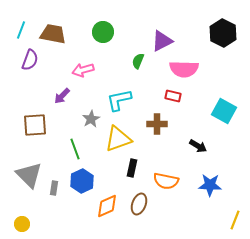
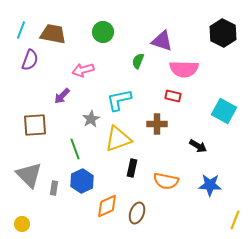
purple triangle: rotated 45 degrees clockwise
brown ellipse: moved 2 px left, 9 px down
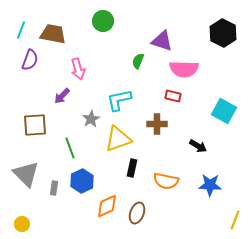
green circle: moved 11 px up
pink arrow: moved 5 px left, 1 px up; rotated 90 degrees counterclockwise
green line: moved 5 px left, 1 px up
gray triangle: moved 3 px left, 1 px up
